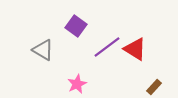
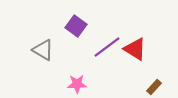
pink star: rotated 24 degrees clockwise
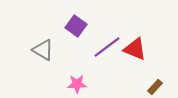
red triangle: rotated 10 degrees counterclockwise
brown rectangle: moved 1 px right
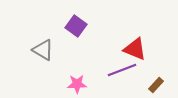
purple line: moved 15 px right, 23 px down; rotated 16 degrees clockwise
brown rectangle: moved 1 px right, 2 px up
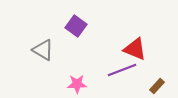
brown rectangle: moved 1 px right, 1 px down
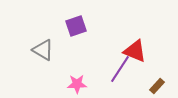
purple square: rotated 35 degrees clockwise
red triangle: moved 2 px down
purple line: moved 2 px left, 1 px up; rotated 36 degrees counterclockwise
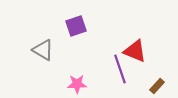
purple line: rotated 52 degrees counterclockwise
